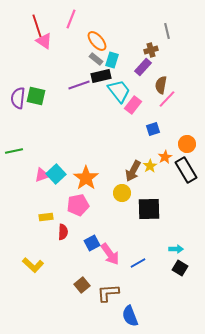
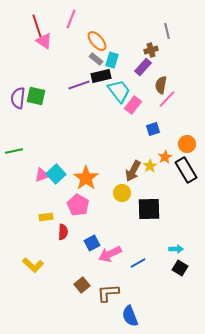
pink pentagon at (78, 205): rotated 30 degrees counterclockwise
pink arrow at (110, 254): rotated 100 degrees clockwise
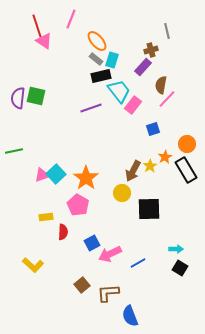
purple line at (79, 85): moved 12 px right, 23 px down
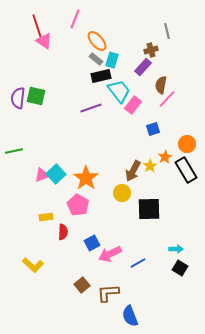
pink line at (71, 19): moved 4 px right
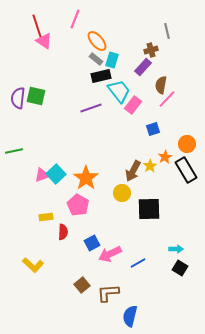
blue semicircle at (130, 316): rotated 35 degrees clockwise
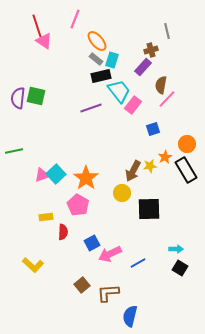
yellow star at (150, 166): rotated 24 degrees clockwise
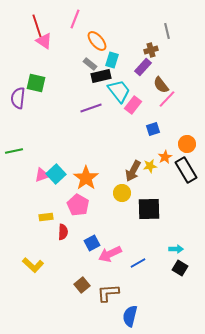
gray rectangle at (96, 59): moved 6 px left, 5 px down
brown semicircle at (161, 85): rotated 48 degrees counterclockwise
green square at (36, 96): moved 13 px up
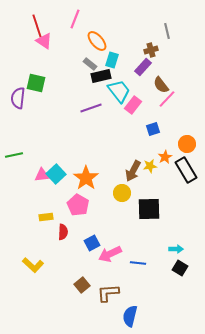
green line at (14, 151): moved 4 px down
pink triangle at (42, 175): rotated 14 degrees clockwise
blue line at (138, 263): rotated 35 degrees clockwise
